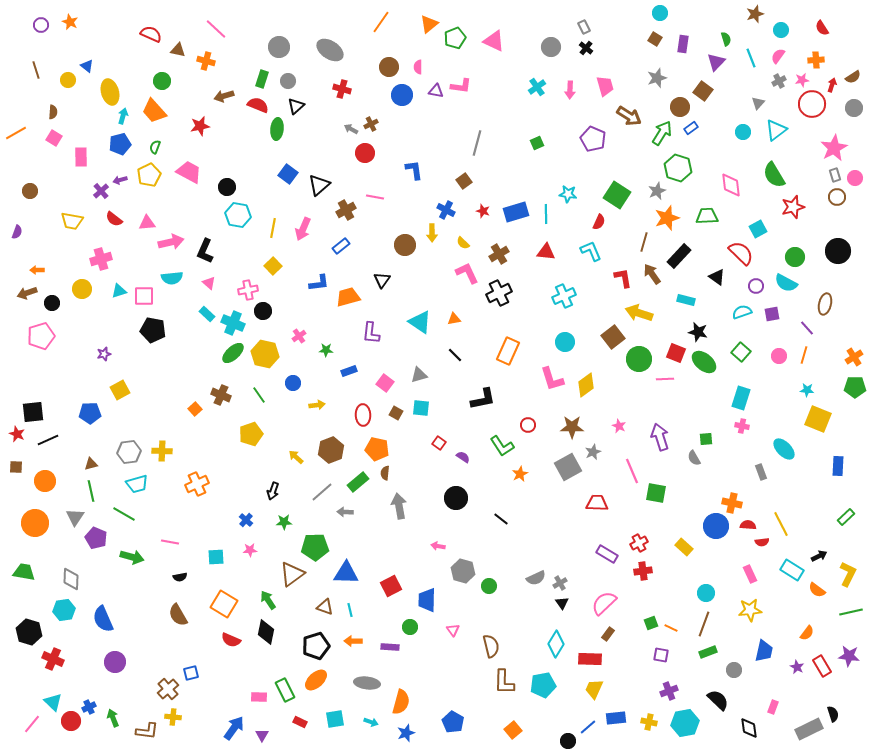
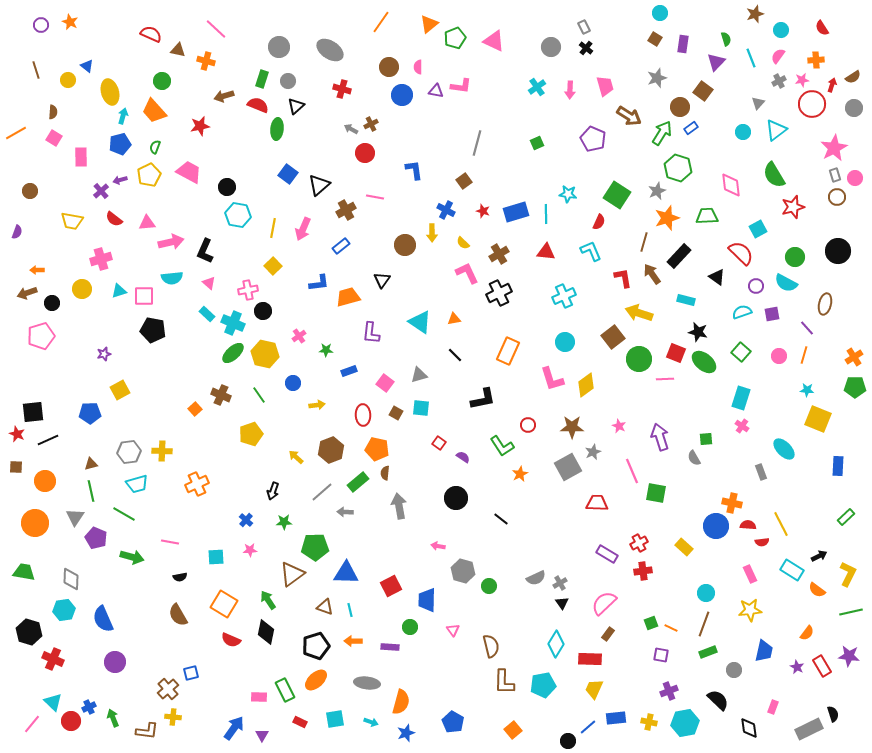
pink cross at (742, 426): rotated 24 degrees clockwise
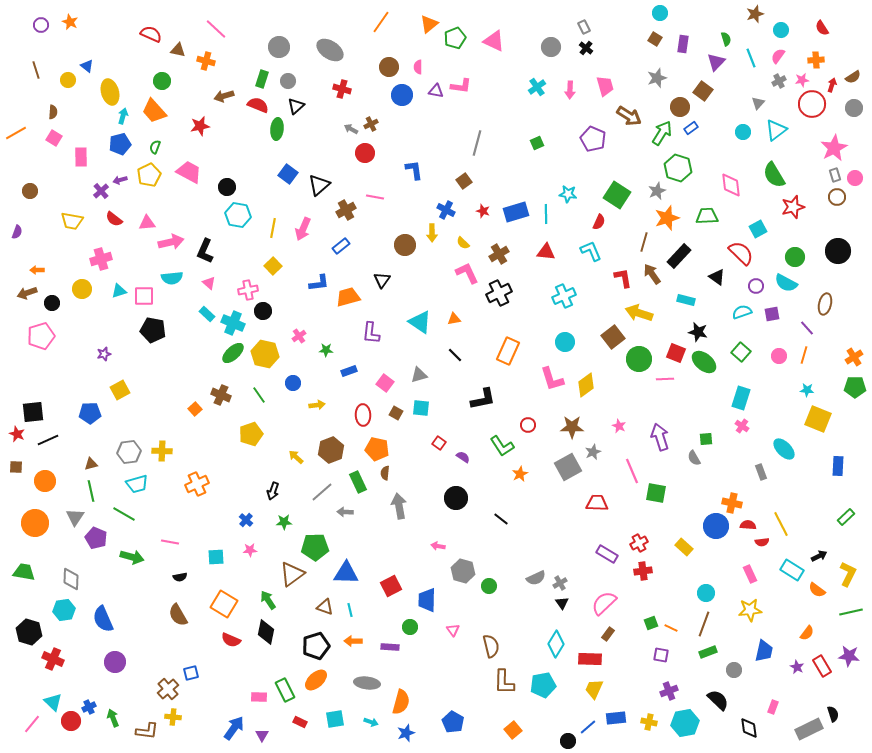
green rectangle at (358, 482): rotated 75 degrees counterclockwise
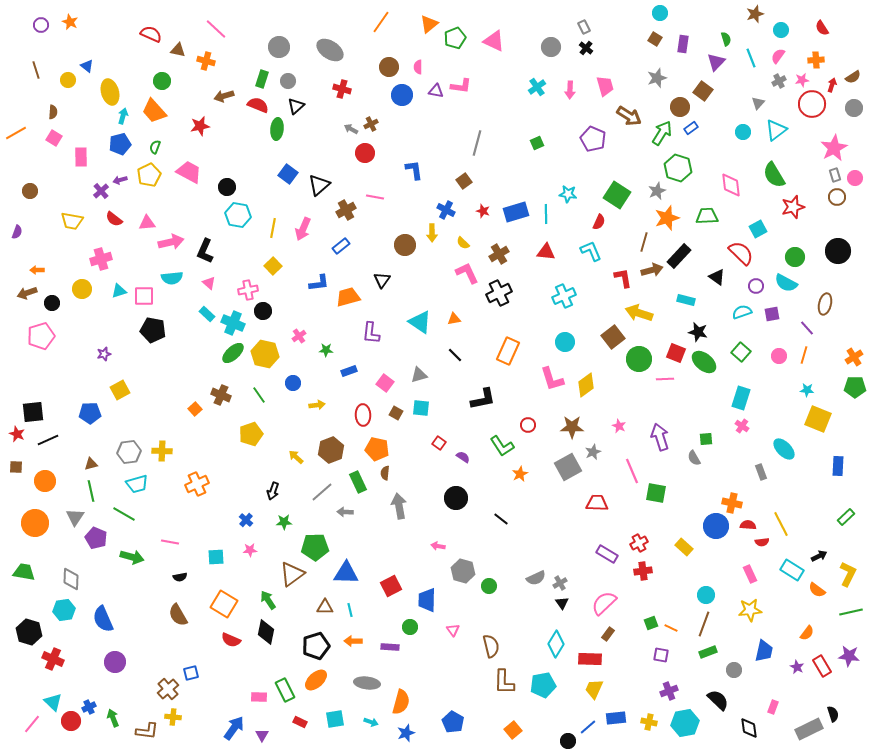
brown arrow at (652, 274): moved 4 px up; rotated 110 degrees clockwise
cyan circle at (706, 593): moved 2 px down
brown triangle at (325, 607): rotated 18 degrees counterclockwise
